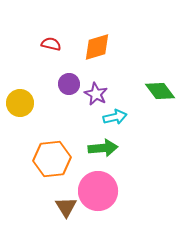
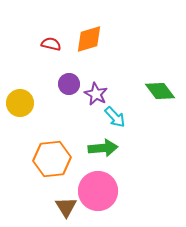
orange diamond: moved 8 px left, 8 px up
cyan arrow: rotated 60 degrees clockwise
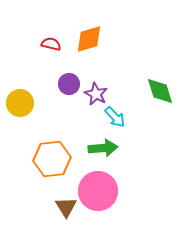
green diamond: rotated 20 degrees clockwise
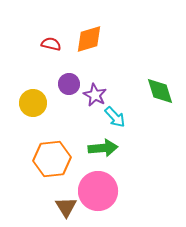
purple star: moved 1 px left, 1 px down
yellow circle: moved 13 px right
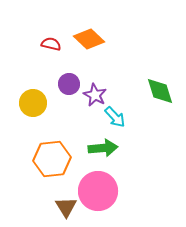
orange diamond: rotated 60 degrees clockwise
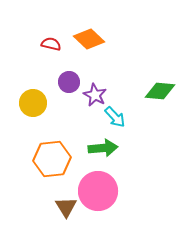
purple circle: moved 2 px up
green diamond: rotated 68 degrees counterclockwise
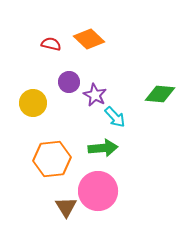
green diamond: moved 3 px down
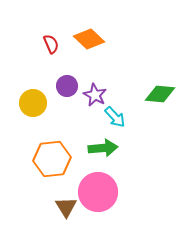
red semicircle: rotated 54 degrees clockwise
purple circle: moved 2 px left, 4 px down
pink circle: moved 1 px down
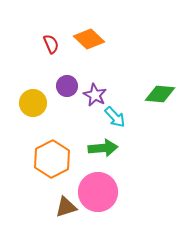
orange hexagon: rotated 21 degrees counterclockwise
brown triangle: rotated 45 degrees clockwise
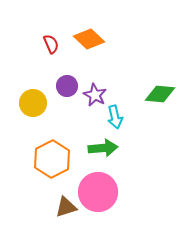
cyan arrow: rotated 30 degrees clockwise
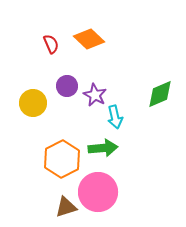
green diamond: rotated 28 degrees counterclockwise
orange hexagon: moved 10 px right
